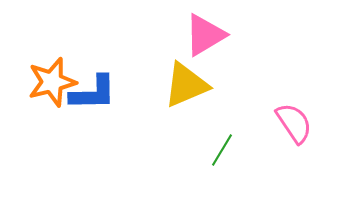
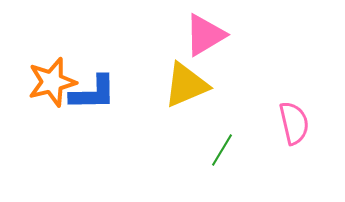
pink semicircle: rotated 21 degrees clockwise
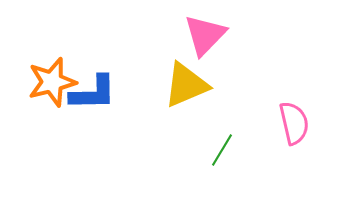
pink triangle: rotated 15 degrees counterclockwise
